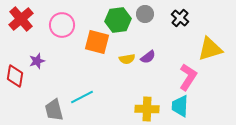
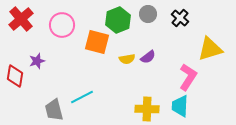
gray circle: moved 3 px right
green hexagon: rotated 15 degrees counterclockwise
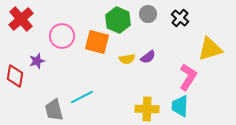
green hexagon: rotated 15 degrees counterclockwise
pink circle: moved 11 px down
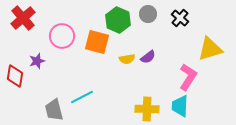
red cross: moved 2 px right, 1 px up
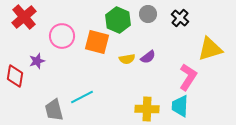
red cross: moved 1 px right, 1 px up
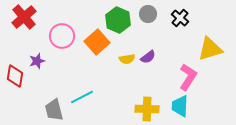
orange square: rotated 35 degrees clockwise
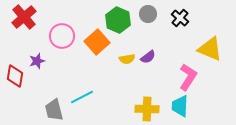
yellow triangle: rotated 40 degrees clockwise
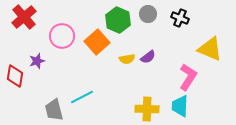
black cross: rotated 18 degrees counterclockwise
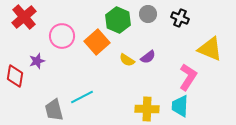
yellow semicircle: moved 1 px down; rotated 42 degrees clockwise
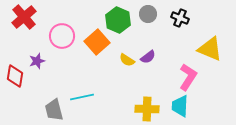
cyan line: rotated 15 degrees clockwise
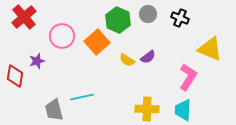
cyan trapezoid: moved 3 px right, 4 px down
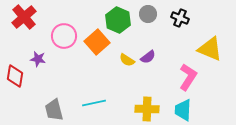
pink circle: moved 2 px right
purple star: moved 1 px right, 2 px up; rotated 28 degrees clockwise
cyan line: moved 12 px right, 6 px down
